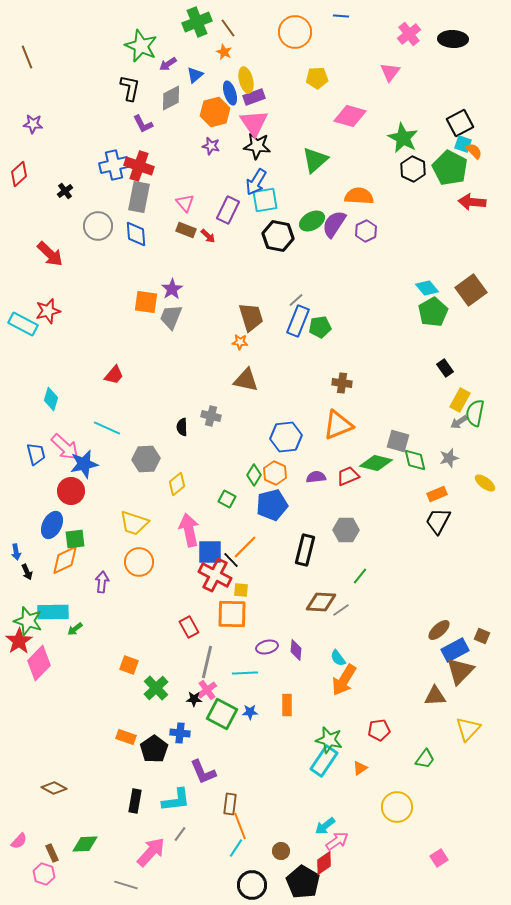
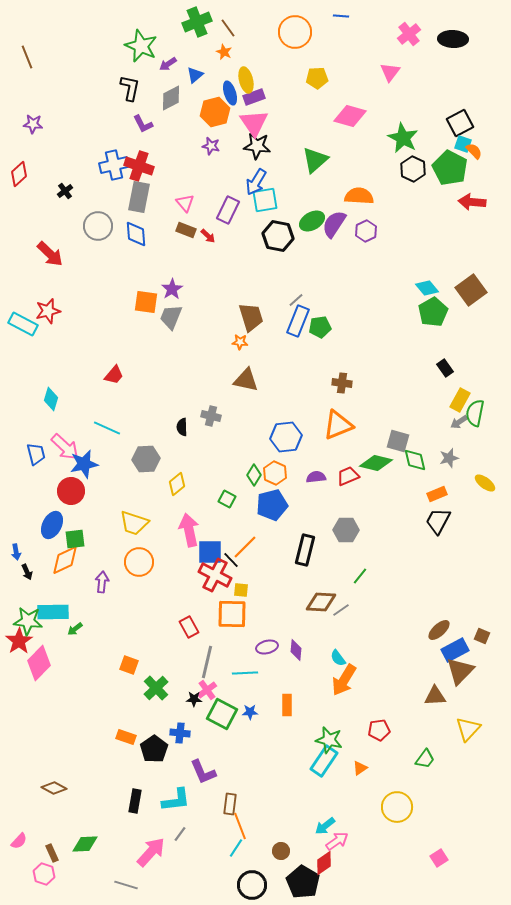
green star at (28, 621): rotated 12 degrees counterclockwise
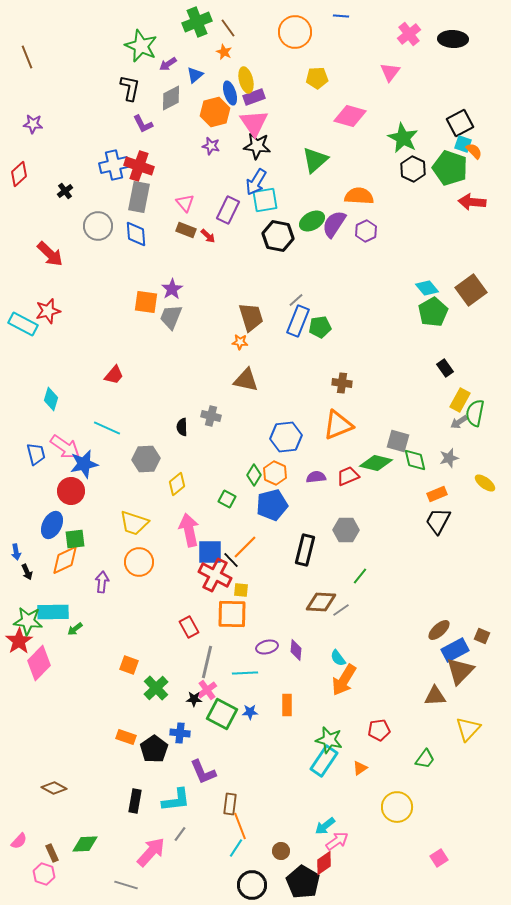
green pentagon at (450, 168): rotated 8 degrees counterclockwise
pink arrow at (65, 447): rotated 8 degrees counterclockwise
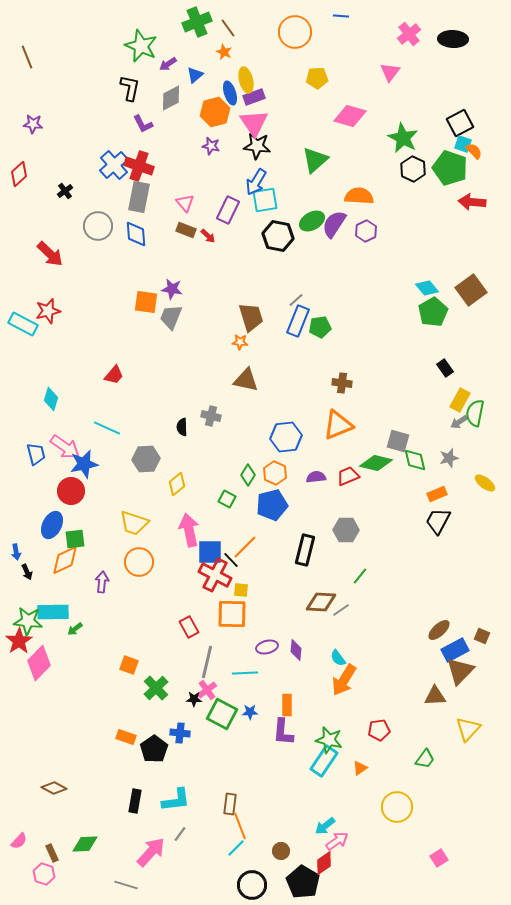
blue cross at (114, 165): rotated 28 degrees counterclockwise
purple star at (172, 289): rotated 30 degrees counterclockwise
green diamond at (254, 475): moved 6 px left
purple L-shape at (203, 772): moved 80 px right, 40 px up; rotated 28 degrees clockwise
cyan line at (236, 848): rotated 12 degrees clockwise
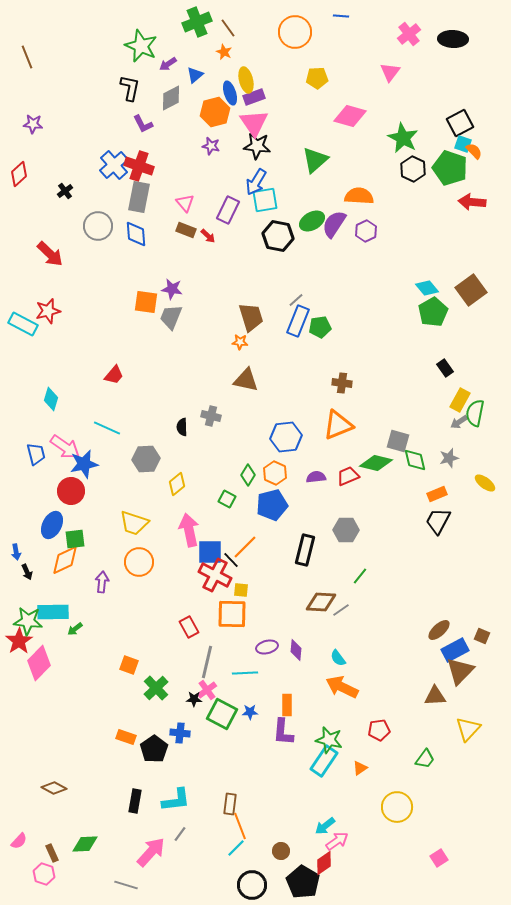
orange arrow at (344, 680): moved 2 px left, 7 px down; rotated 84 degrees clockwise
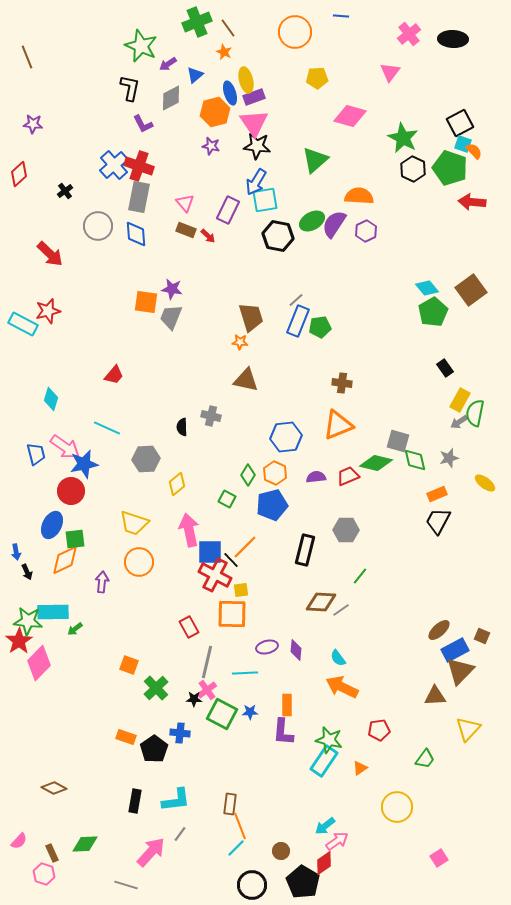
yellow square at (241, 590): rotated 14 degrees counterclockwise
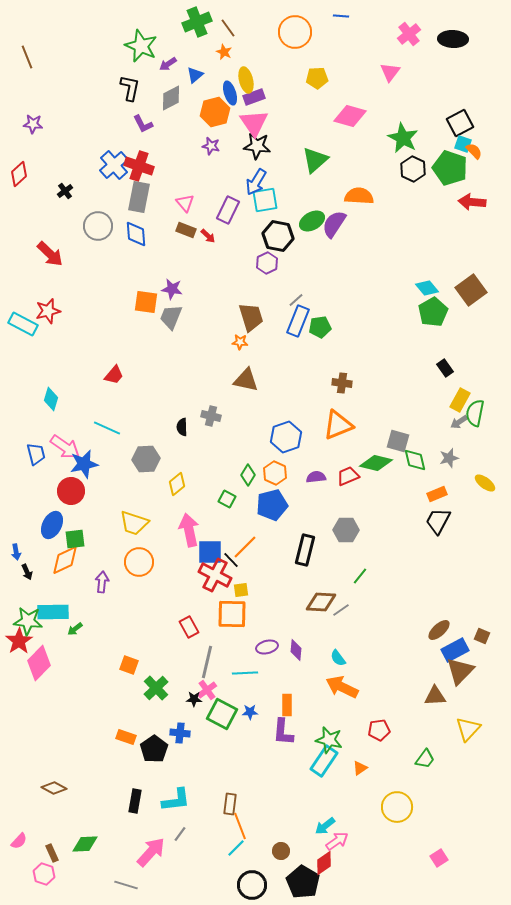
purple hexagon at (366, 231): moved 99 px left, 32 px down
blue hexagon at (286, 437): rotated 12 degrees counterclockwise
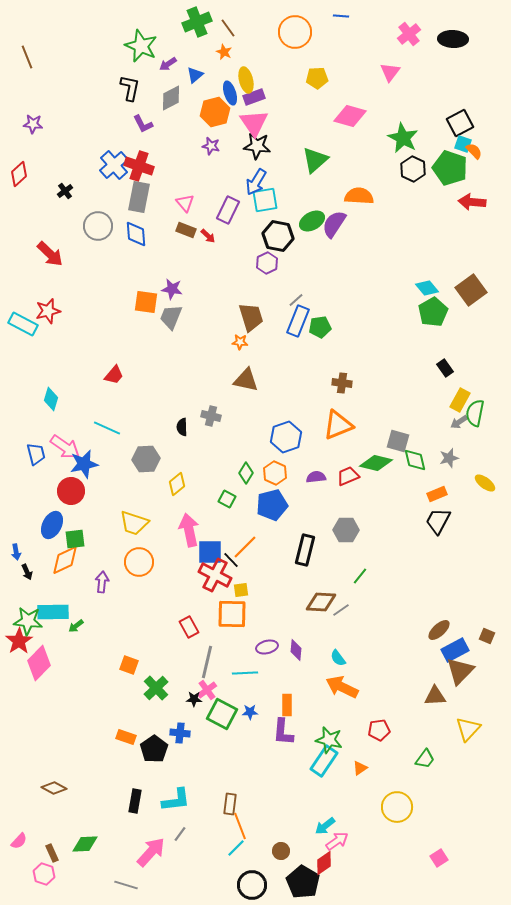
green diamond at (248, 475): moved 2 px left, 2 px up
green arrow at (75, 629): moved 1 px right, 3 px up
brown square at (482, 636): moved 5 px right
